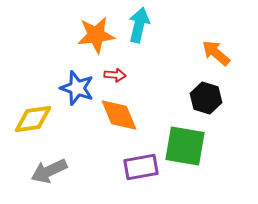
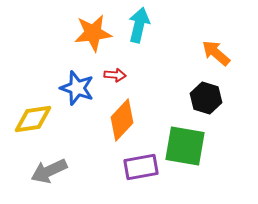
orange star: moved 3 px left, 2 px up
orange diamond: moved 3 px right, 5 px down; rotated 66 degrees clockwise
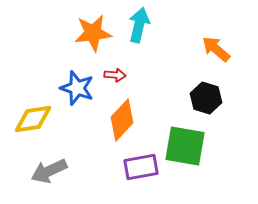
orange arrow: moved 4 px up
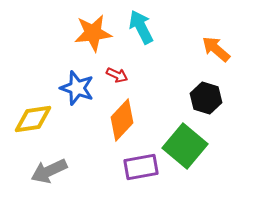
cyan arrow: moved 2 px right, 2 px down; rotated 40 degrees counterclockwise
red arrow: moved 2 px right; rotated 20 degrees clockwise
green square: rotated 30 degrees clockwise
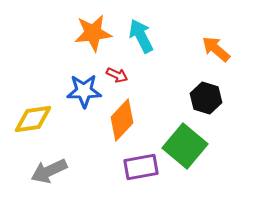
cyan arrow: moved 9 px down
blue star: moved 7 px right, 3 px down; rotated 20 degrees counterclockwise
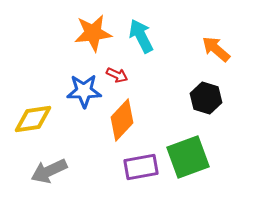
green square: moved 3 px right, 11 px down; rotated 30 degrees clockwise
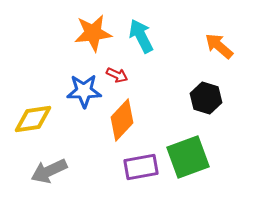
orange arrow: moved 3 px right, 3 px up
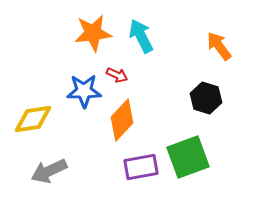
orange arrow: rotated 12 degrees clockwise
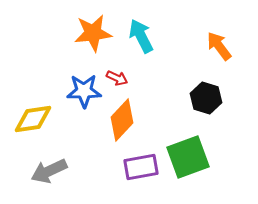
red arrow: moved 3 px down
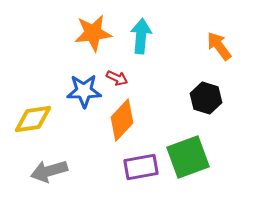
cyan arrow: rotated 32 degrees clockwise
gray arrow: rotated 9 degrees clockwise
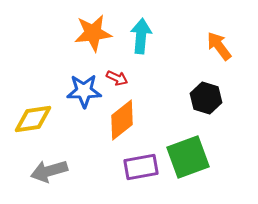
orange diamond: rotated 9 degrees clockwise
